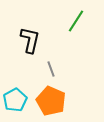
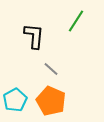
black L-shape: moved 4 px right, 4 px up; rotated 8 degrees counterclockwise
gray line: rotated 28 degrees counterclockwise
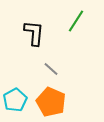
black L-shape: moved 3 px up
orange pentagon: moved 1 px down
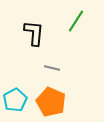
gray line: moved 1 px right, 1 px up; rotated 28 degrees counterclockwise
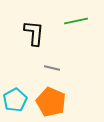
green line: rotated 45 degrees clockwise
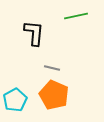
green line: moved 5 px up
orange pentagon: moved 3 px right, 7 px up
